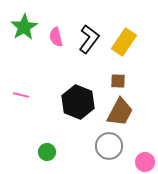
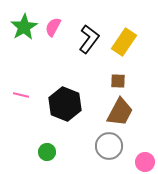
pink semicircle: moved 3 px left, 10 px up; rotated 42 degrees clockwise
black hexagon: moved 13 px left, 2 px down
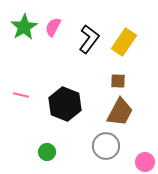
gray circle: moved 3 px left
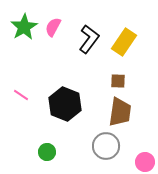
pink line: rotated 21 degrees clockwise
brown trapezoid: rotated 20 degrees counterclockwise
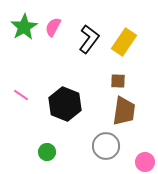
brown trapezoid: moved 4 px right, 1 px up
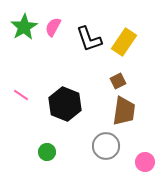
black L-shape: rotated 124 degrees clockwise
brown square: rotated 28 degrees counterclockwise
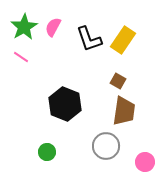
yellow rectangle: moved 1 px left, 2 px up
brown square: rotated 35 degrees counterclockwise
pink line: moved 38 px up
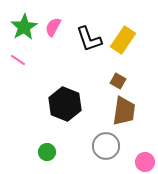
pink line: moved 3 px left, 3 px down
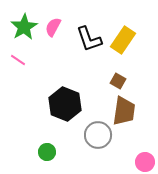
gray circle: moved 8 px left, 11 px up
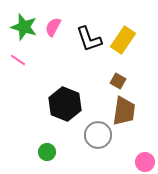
green star: rotated 24 degrees counterclockwise
